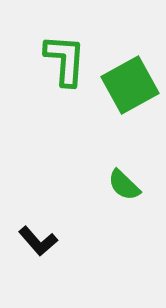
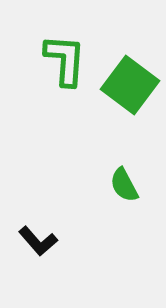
green square: rotated 24 degrees counterclockwise
green semicircle: rotated 18 degrees clockwise
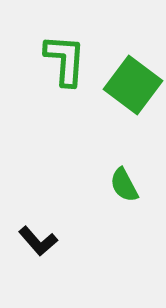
green square: moved 3 px right
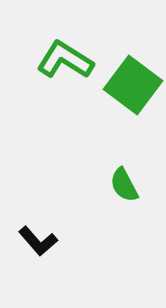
green L-shape: rotated 62 degrees counterclockwise
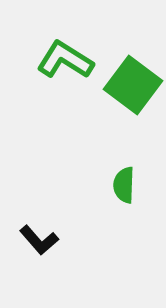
green semicircle: rotated 30 degrees clockwise
black L-shape: moved 1 px right, 1 px up
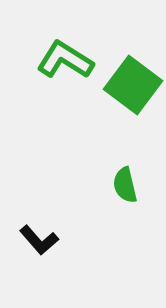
green semicircle: moved 1 px right; rotated 15 degrees counterclockwise
